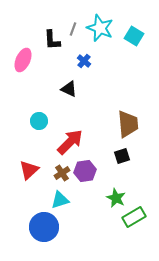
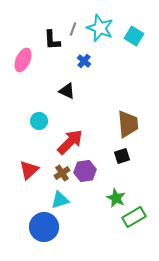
black triangle: moved 2 px left, 2 px down
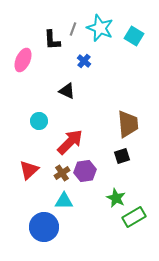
cyan triangle: moved 4 px right, 1 px down; rotated 18 degrees clockwise
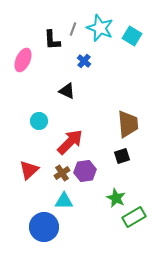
cyan square: moved 2 px left
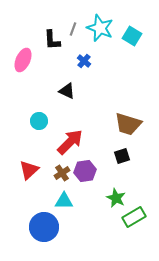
brown trapezoid: rotated 112 degrees clockwise
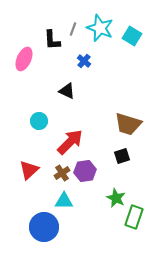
pink ellipse: moved 1 px right, 1 px up
green rectangle: rotated 40 degrees counterclockwise
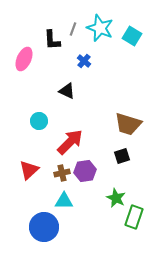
brown cross: rotated 21 degrees clockwise
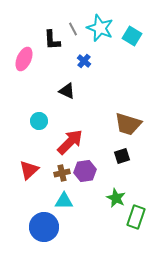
gray line: rotated 48 degrees counterclockwise
green rectangle: moved 2 px right
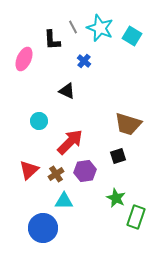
gray line: moved 2 px up
black square: moved 4 px left
brown cross: moved 6 px left, 1 px down; rotated 21 degrees counterclockwise
blue circle: moved 1 px left, 1 px down
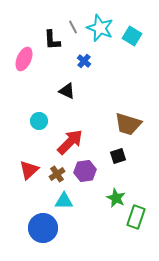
brown cross: moved 1 px right
